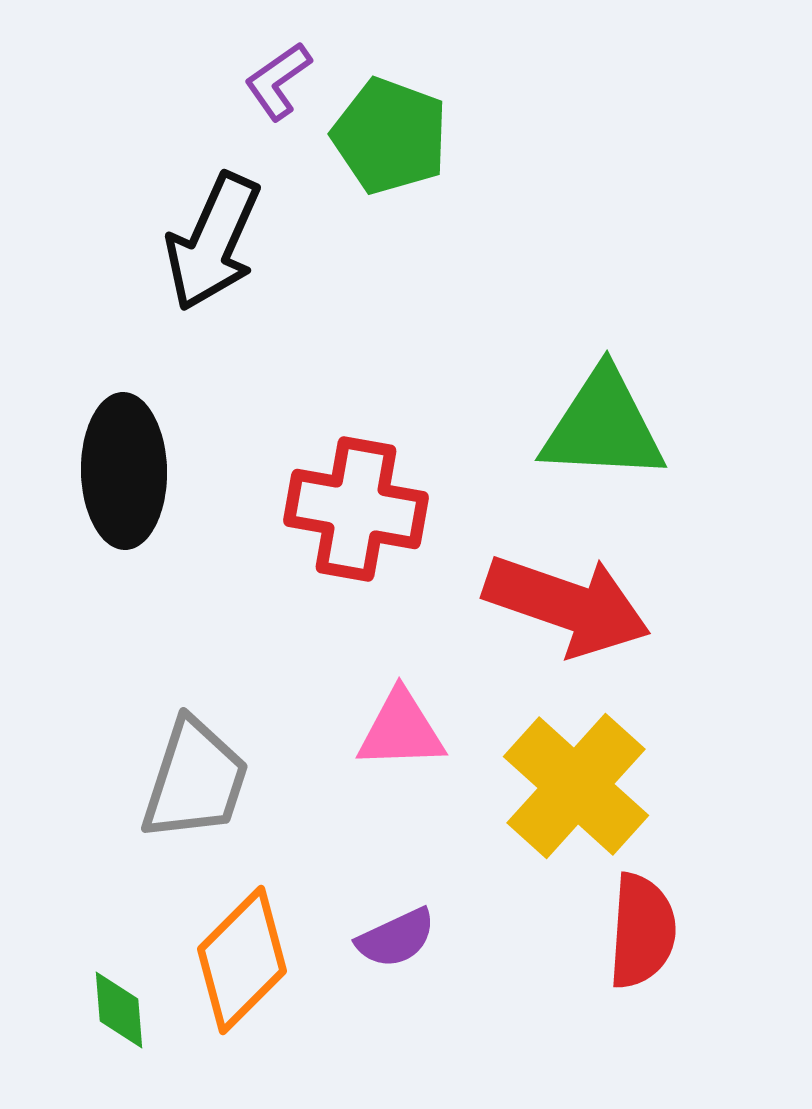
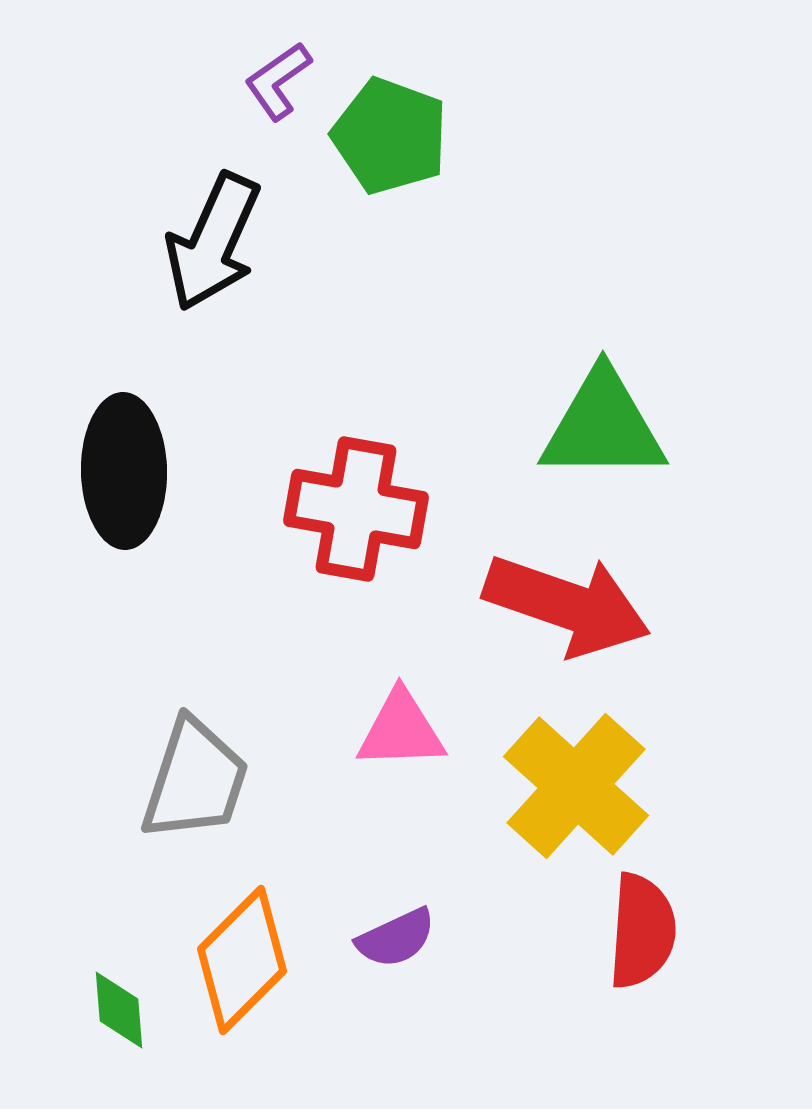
green triangle: rotated 3 degrees counterclockwise
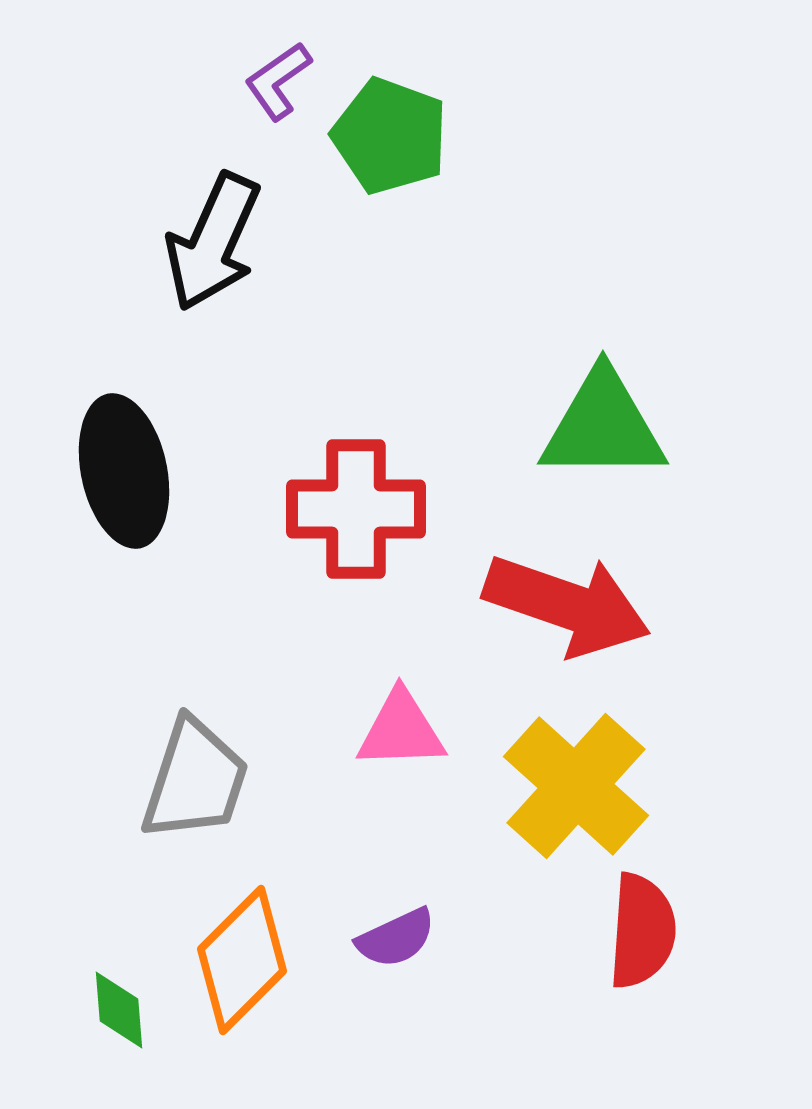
black ellipse: rotated 11 degrees counterclockwise
red cross: rotated 10 degrees counterclockwise
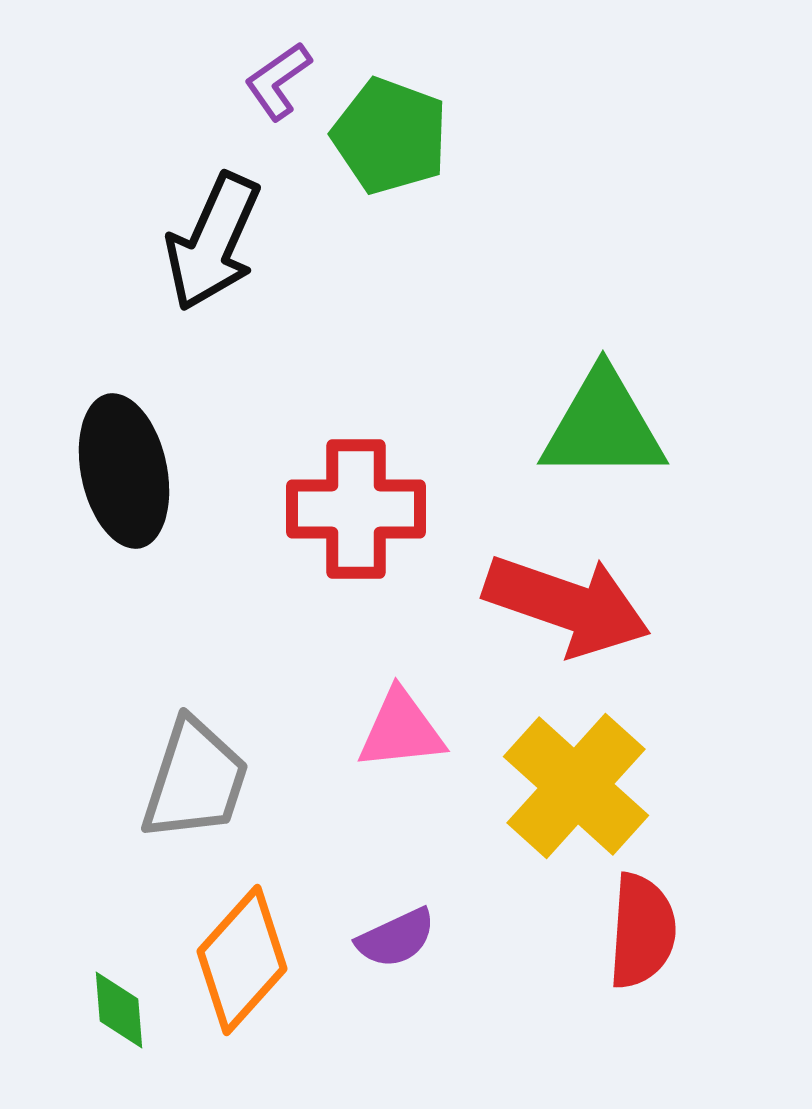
pink triangle: rotated 4 degrees counterclockwise
orange diamond: rotated 3 degrees counterclockwise
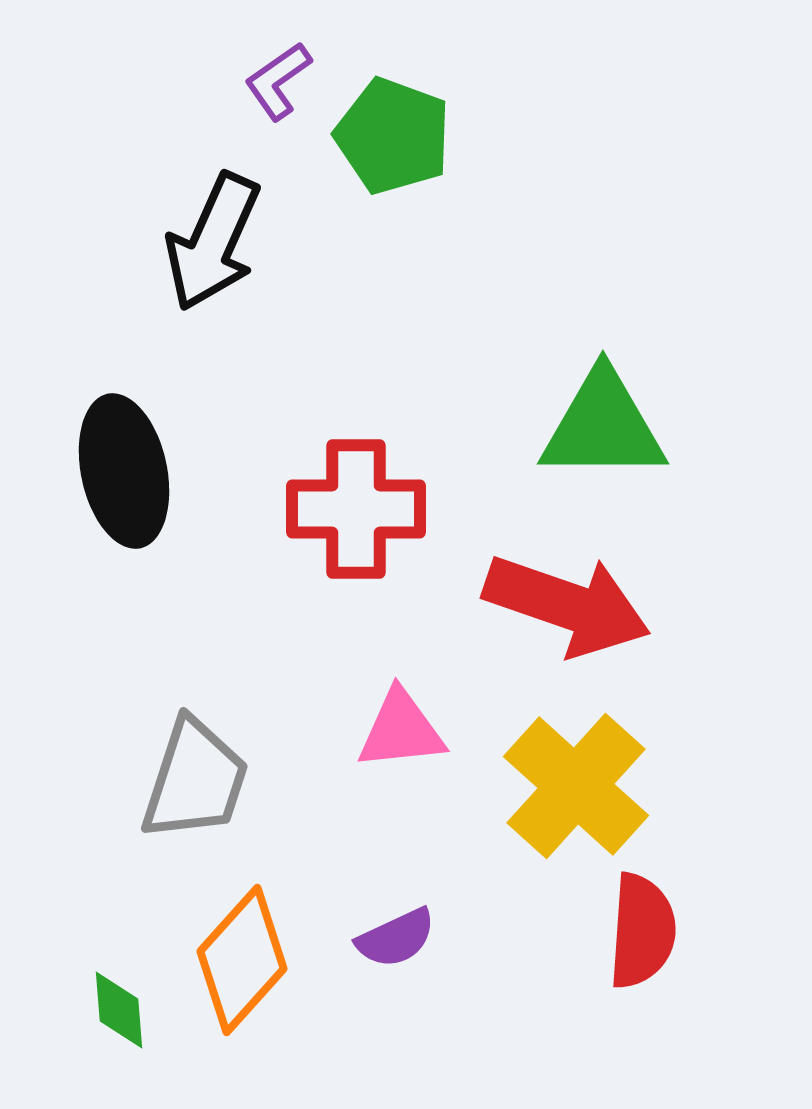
green pentagon: moved 3 px right
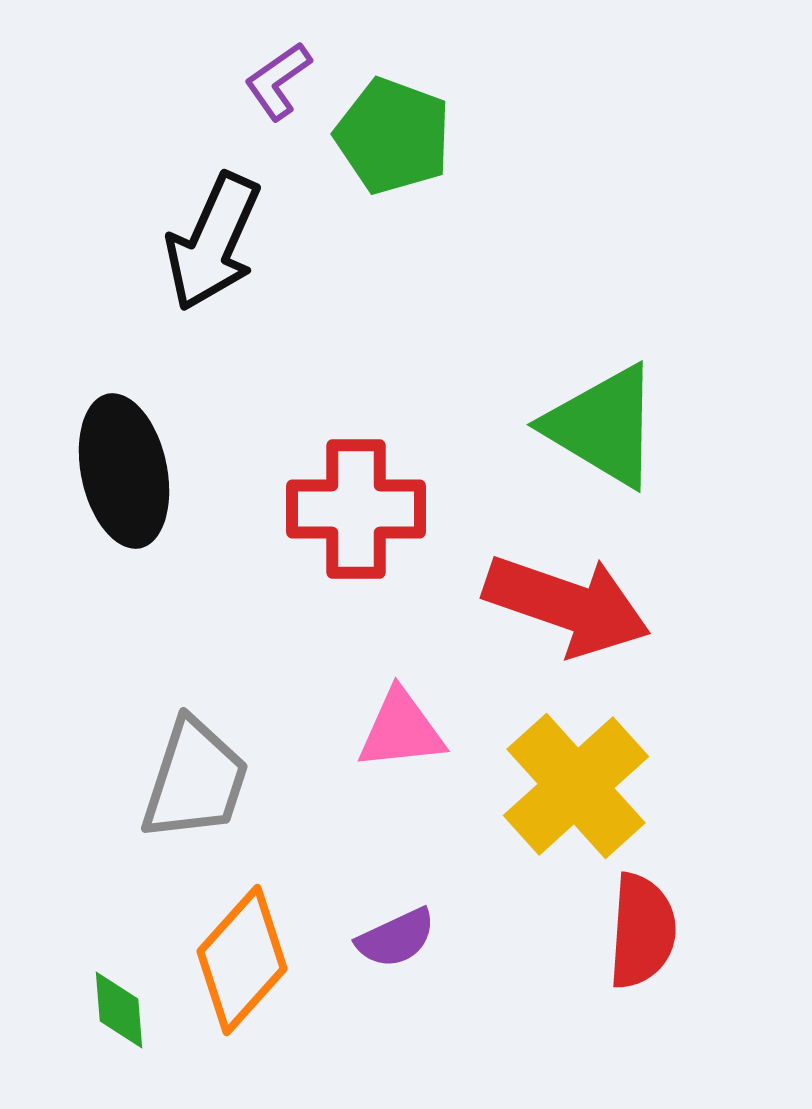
green triangle: rotated 31 degrees clockwise
yellow cross: rotated 6 degrees clockwise
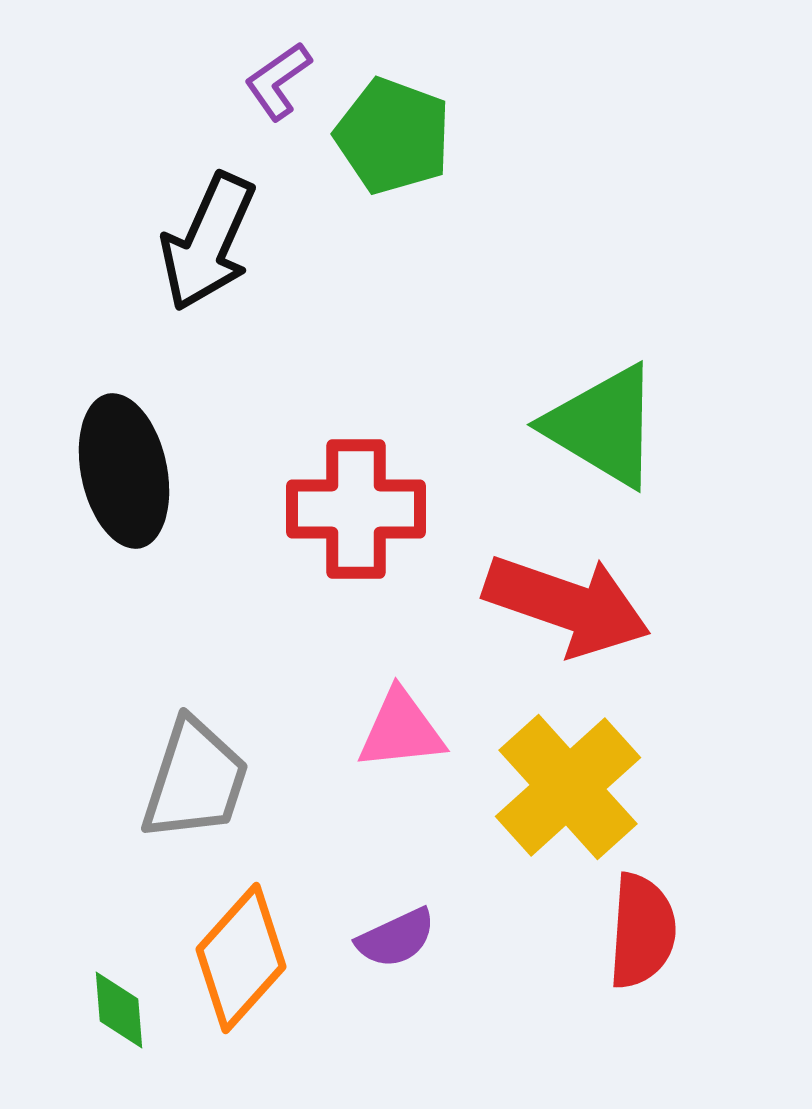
black arrow: moved 5 px left
yellow cross: moved 8 px left, 1 px down
orange diamond: moved 1 px left, 2 px up
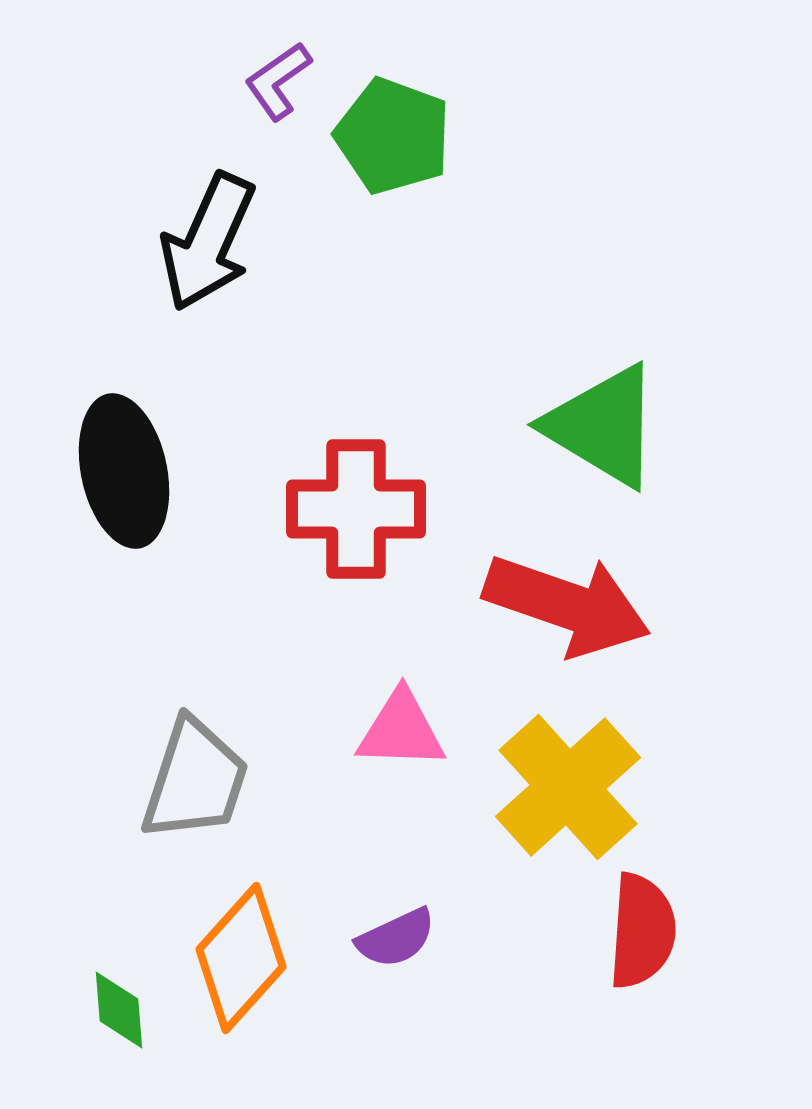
pink triangle: rotated 8 degrees clockwise
